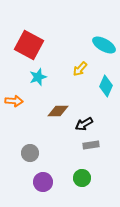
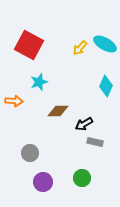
cyan ellipse: moved 1 px right, 1 px up
yellow arrow: moved 21 px up
cyan star: moved 1 px right, 5 px down
gray rectangle: moved 4 px right, 3 px up; rotated 21 degrees clockwise
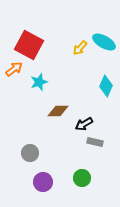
cyan ellipse: moved 1 px left, 2 px up
orange arrow: moved 32 px up; rotated 42 degrees counterclockwise
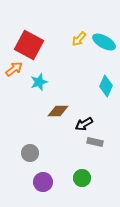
yellow arrow: moved 1 px left, 9 px up
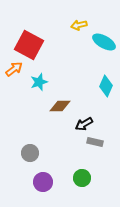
yellow arrow: moved 14 px up; rotated 35 degrees clockwise
brown diamond: moved 2 px right, 5 px up
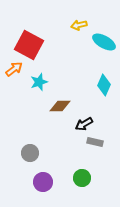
cyan diamond: moved 2 px left, 1 px up
